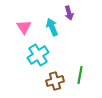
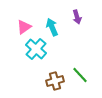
purple arrow: moved 8 px right, 4 px down
pink triangle: rotated 28 degrees clockwise
cyan cross: moved 2 px left, 6 px up; rotated 15 degrees counterclockwise
green line: rotated 54 degrees counterclockwise
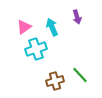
cyan cross: rotated 30 degrees clockwise
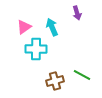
purple arrow: moved 4 px up
cyan cross: rotated 20 degrees clockwise
green line: moved 2 px right; rotated 18 degrees counterclockwise
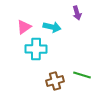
cyan arrow: rotated 126 degrees clockwise
green line: rotated 12 degrees counterclockwise
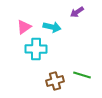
purple arrow: moved 1 px up; rotated 72 degrees clockwise
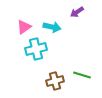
cyan cross: rotated 15 degrees counterclockwise
